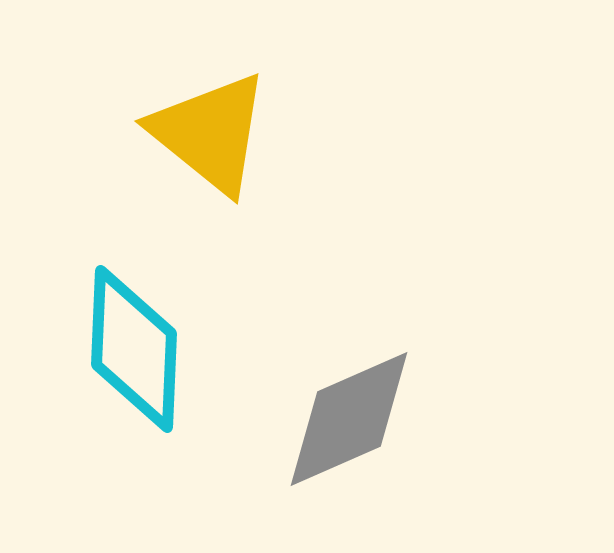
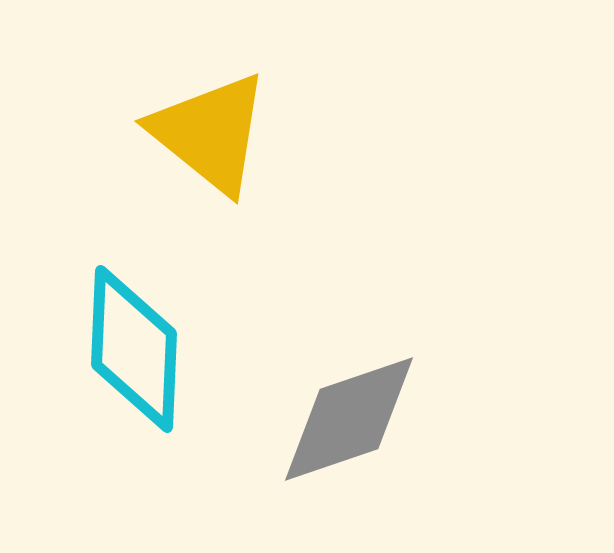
gray diamond: rotated 5 degrees clockwise
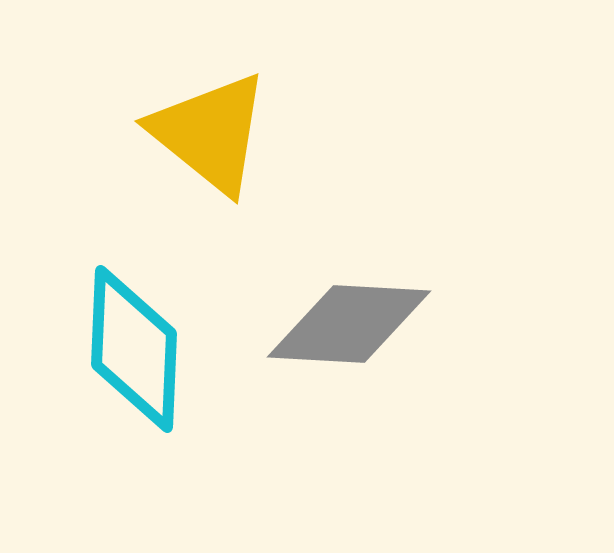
gray diamond: moved 95 px up; rotated 22 degrees clockwise
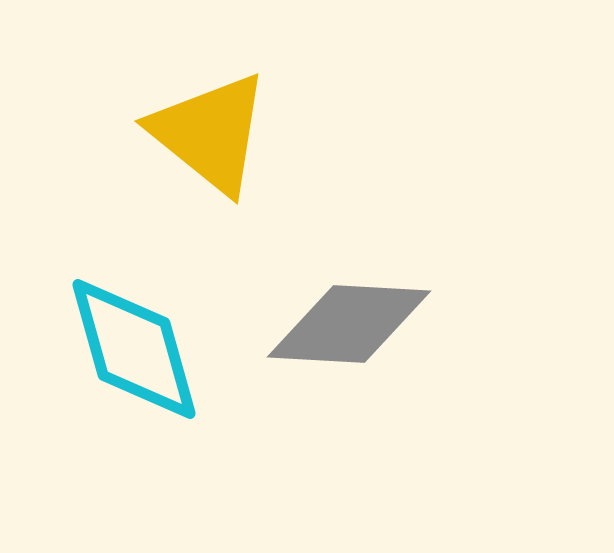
cyan diamond: rotated 18 degrees counterclockwise
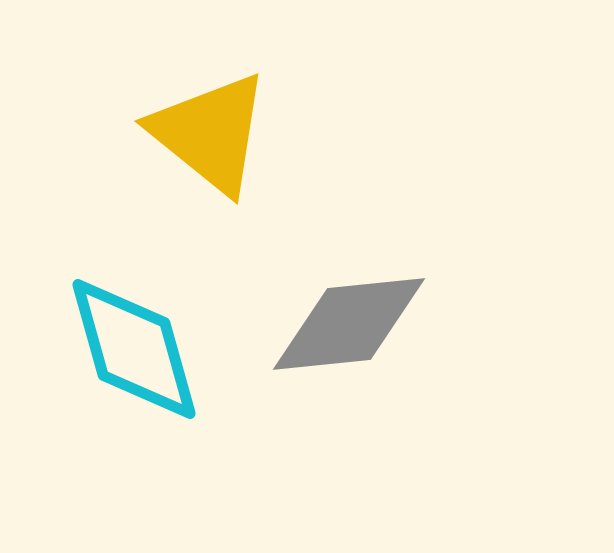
gray diamond: rotated 9 degrees counterclockwise
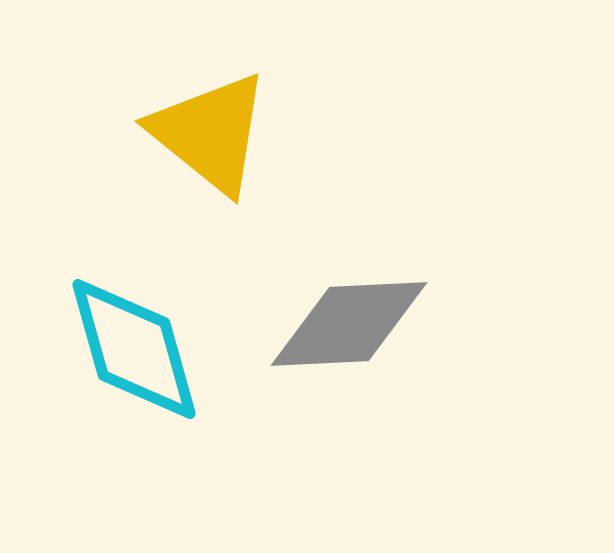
gray diamond: rotated 3 degrees clockwise
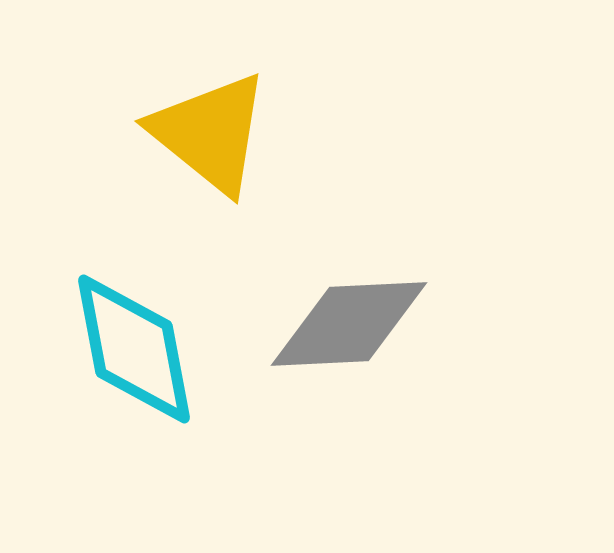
cyan diamond: rotated 5 degrees clockwise
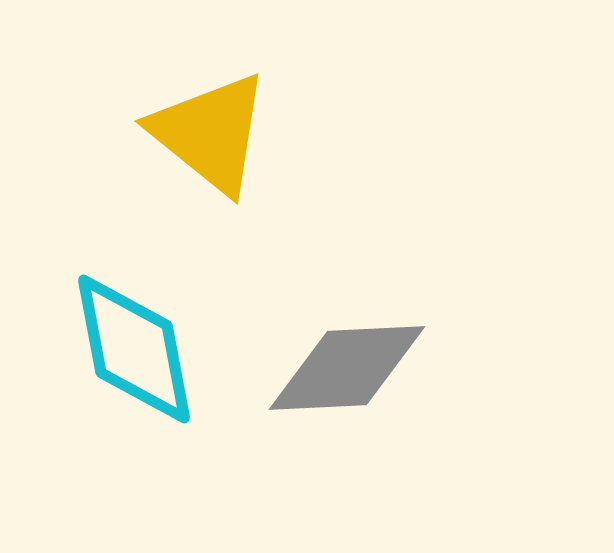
gray diamond: moved 2 px left, 44 px down
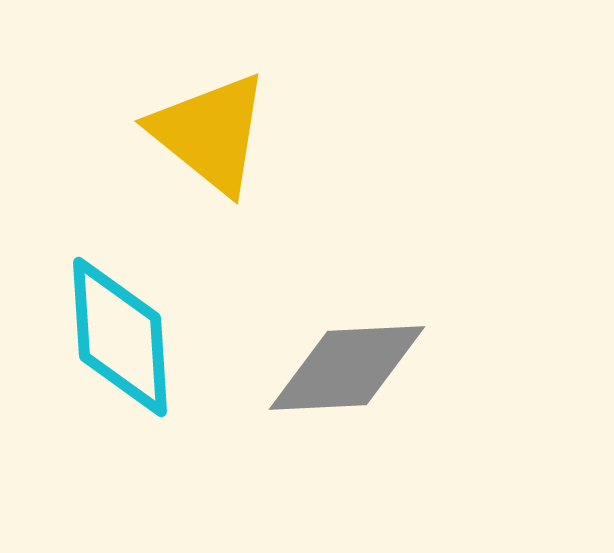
cyan diamond: moved 14 px left, 12 px up; rotated 7 degrees clockwise
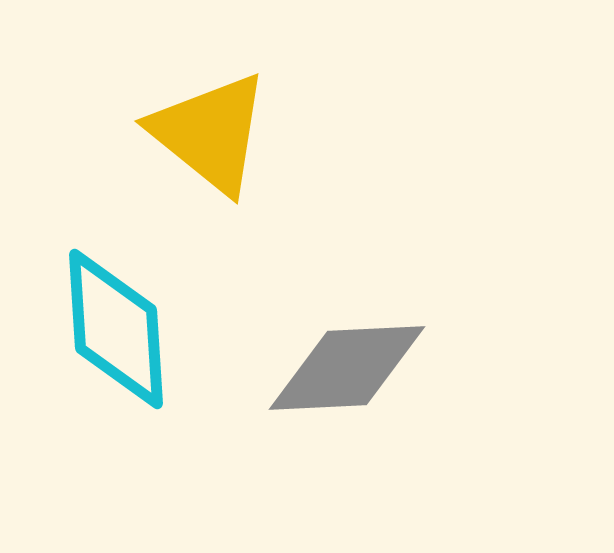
cyan diamond: moved 4 px left, 8 px up
